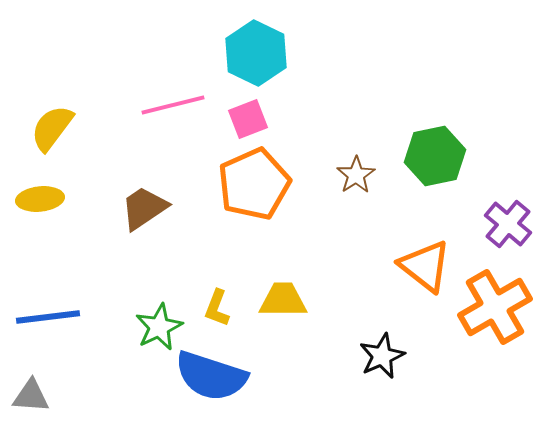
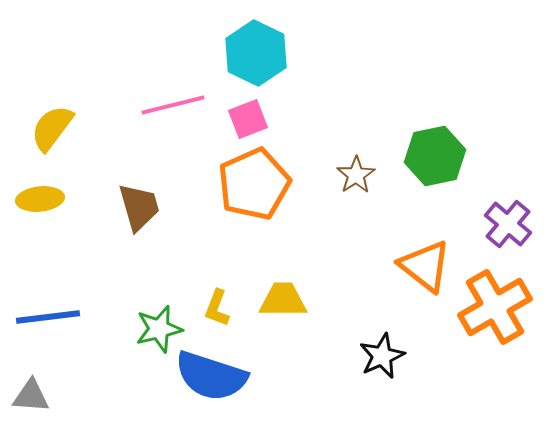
brown trapezoid: moved 5 px left, 1 px up; rotated 108 degrees clockwise
green star: moved 2 px down; rotated 12 degrees clockwise
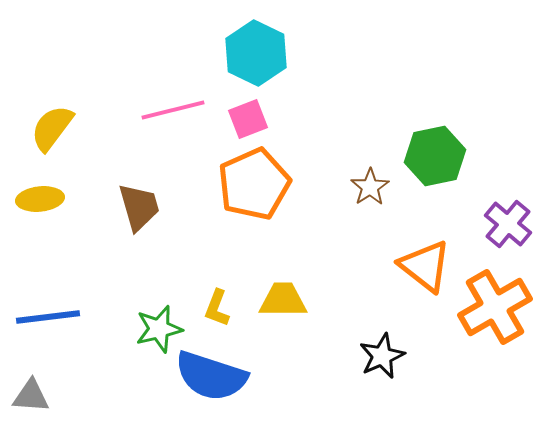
pink line: moved 5 px down
brown star: moved 14 px right, 12 px down
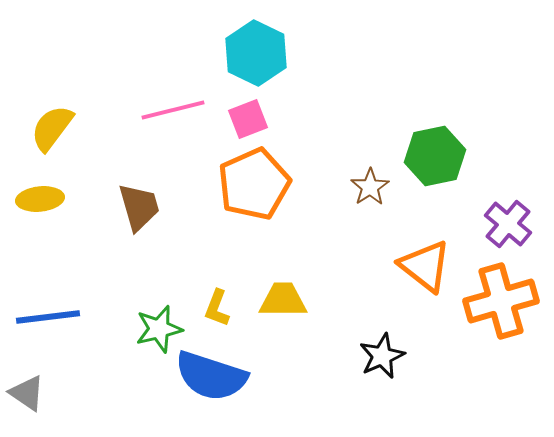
orange cross: moved 6 px right, 6 px up; rotated 14 degrees clockwise
gray triangle: moved 4 px left, 3 px up; rotated 30 degrees clockwise
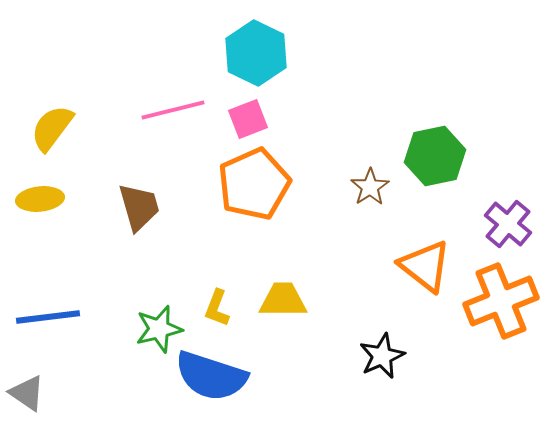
orange cross: rotated 6 degrees counterclockwise
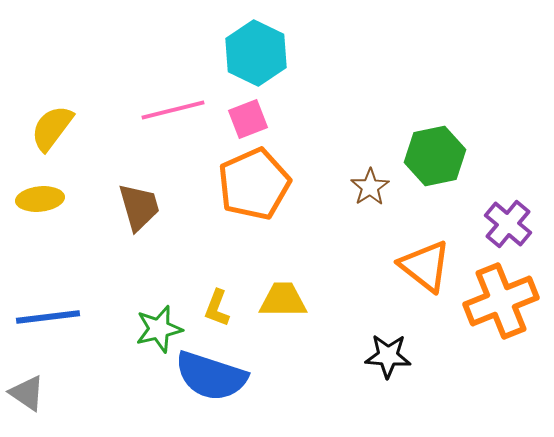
black star: moved 6 px right; rotated 27 degrees clockwise
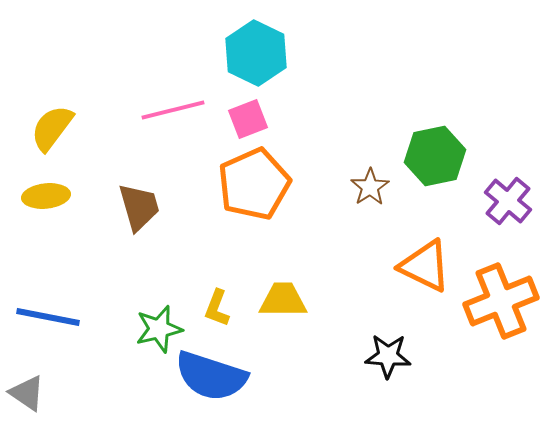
yellow ellipse: moved 6 px right, 3 px up
purple cross: moved 23 px up
orange triangle: rotated 12 degrees counterclockwise
blue line: rotated 18 degrees clockwise
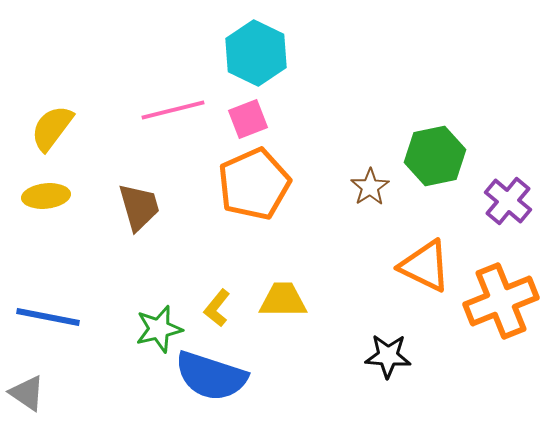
yellow L-shape: rotated 18 degrees clockwise
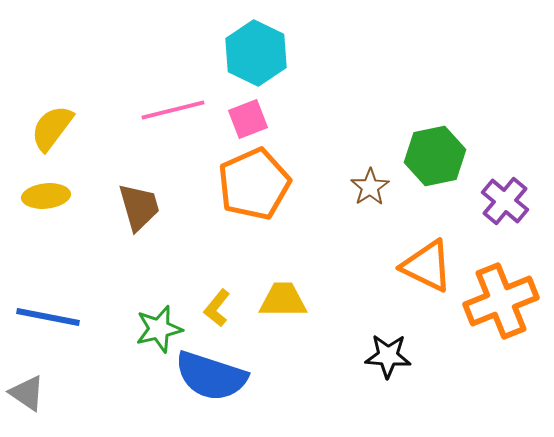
purple cross: moved 3 px left
orange triangle: moved 2 px right
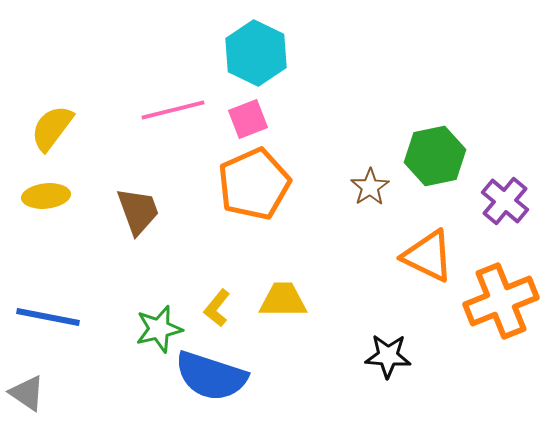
brown trapezoid: moved 1 px left, 4 px down; rotated 4 degrees counterclockwise
orange triangle: moved 1 px right, 10 px up
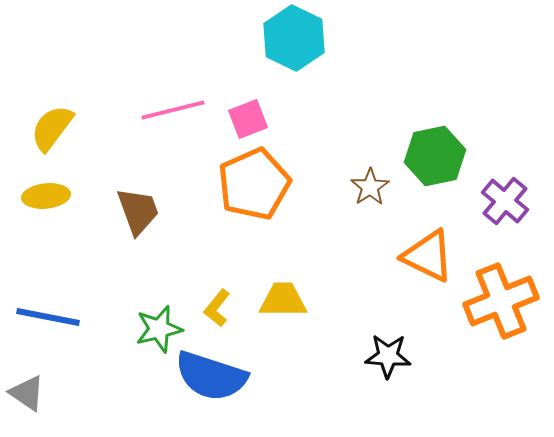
cyan hexagon: moved 38 px right, 15 px up
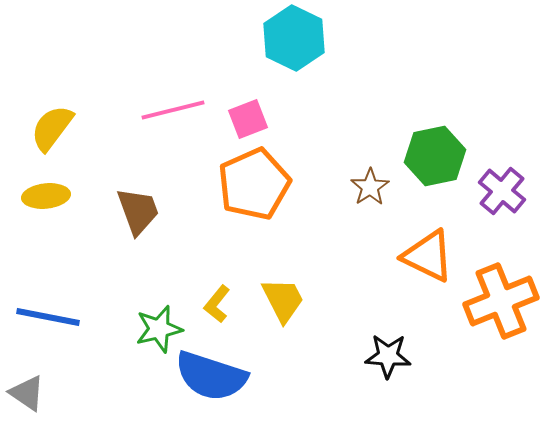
purple cross: moved 3 px left, 10 px up
yellow trapezoid: rotated 63 degrees clockwise
yellow L-shape: moved 4 px up
